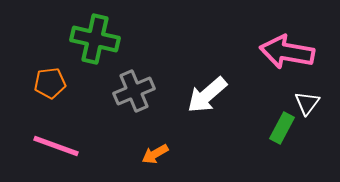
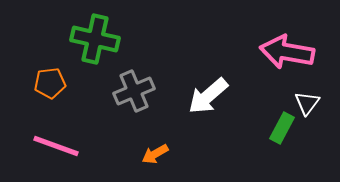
white arrow: moved 1 px right, 1 px down
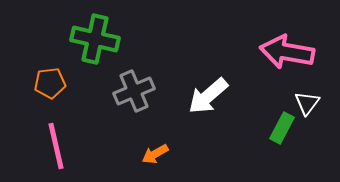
pink line: rotated 57 degrees clockwise
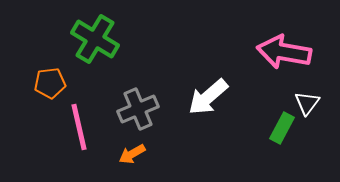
green cross: rotated 18 degrees clockwise
pink arrow: moved 3 px left
gray cross: moved 4 px right, 18 px down
white arrow: moved 1 px down
pink line: moved 23 px right, 19 px up
orange arrow: moved 23 px left
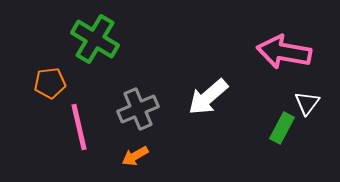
orange arrow: moved 3 px right, 2 px down
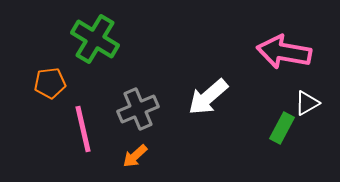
white triangle: rotated 24 degrees clockwise
pink line: moved 4 px right, 2 px down
orange arrow: rotated 12 degrees counterclockwise
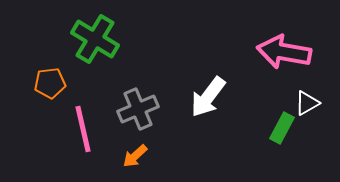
white arrow: rotated 12 degrees counterclockwise
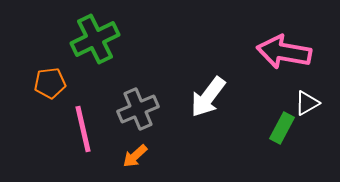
green cross: rotated 33 degrees clockwise
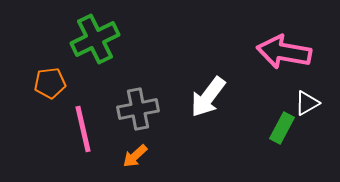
gray cross: rotated 12 degrees clockwise
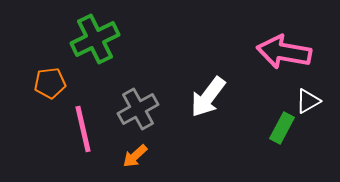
white triangle: moved 1 px right, 2 px up
gray cross: rotated 18 degrees counterclockwise
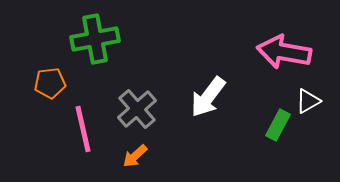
green cross: rotated 15 degrees clockwise
gray cross: moved 1 px left; rotated 12 degrees counterclockwise
green rectangle: moved 4 px left, 3 px up
